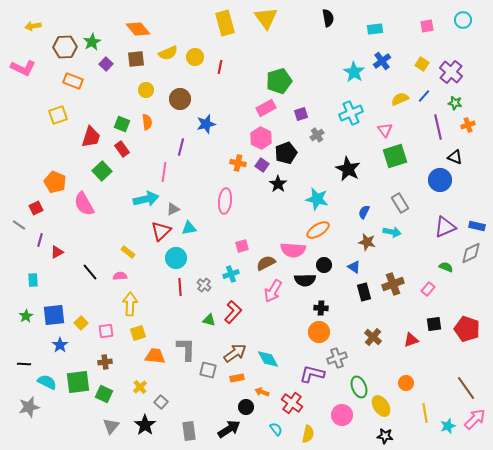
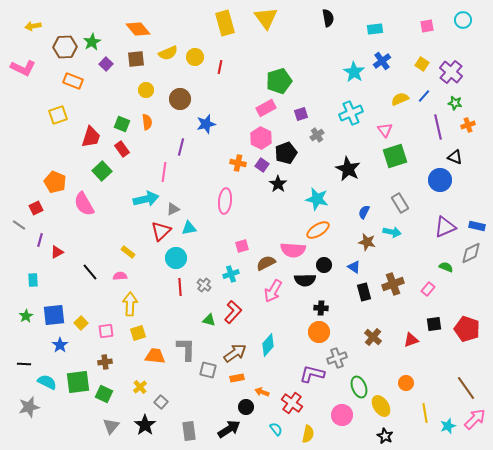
cyan diamond at (268, 359): moved 14 px up; rotated 70 degrees clockwise
black star at (385, 436): rotated 21 degrees clockwise
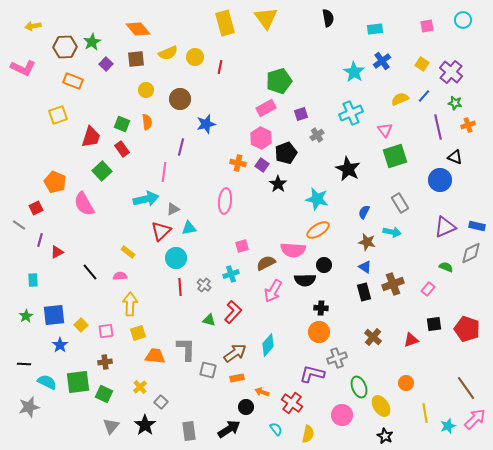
blue triangle at (354, 267): moved 11 px right
yellow square at (81, 323): moved 2 px down
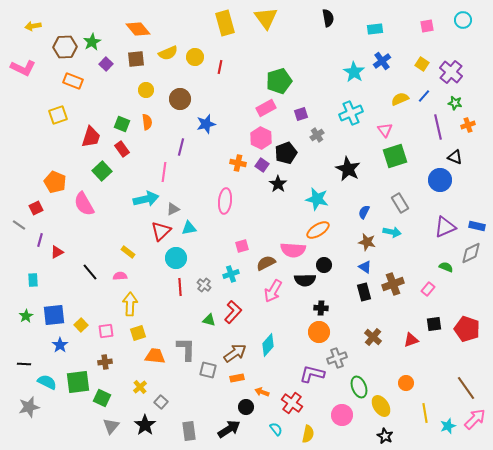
green square at (104, 394): moved 2 px left, 4 px down
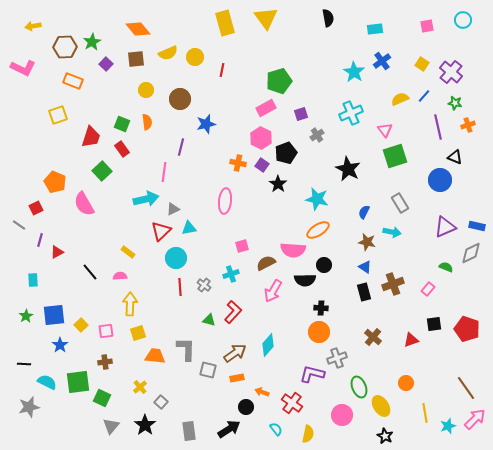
red line at (220, 67): moved 2 px right, 3 px down
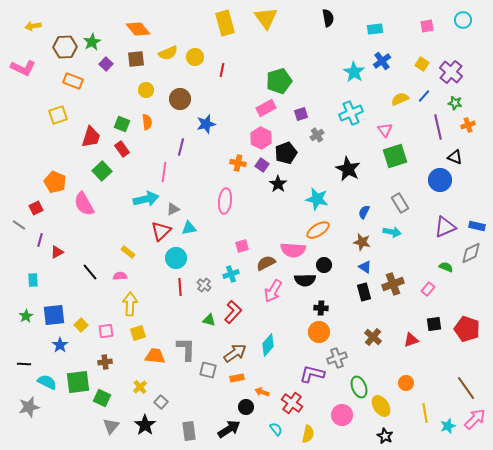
brown star at (367, 242): moved 5 px left
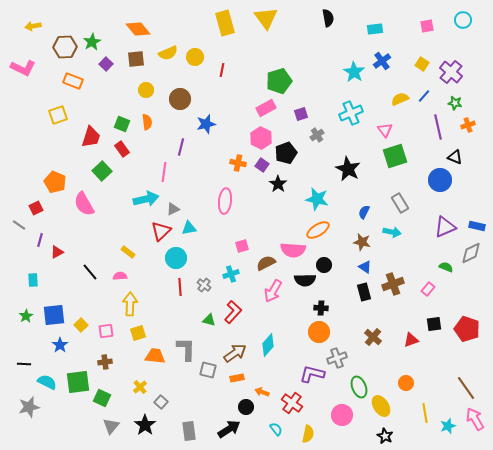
pink arrow at (475, 419): rotated 75 degrees counterclockwise
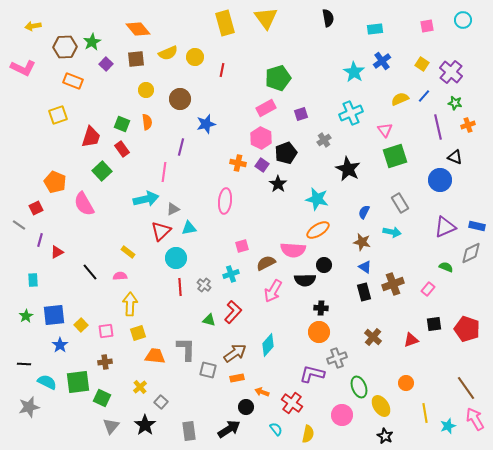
green pentagon at (279, 81): moved 1 px left, 3 px up
gray cross at (317, 135): moved 7 px right, 5 px down
